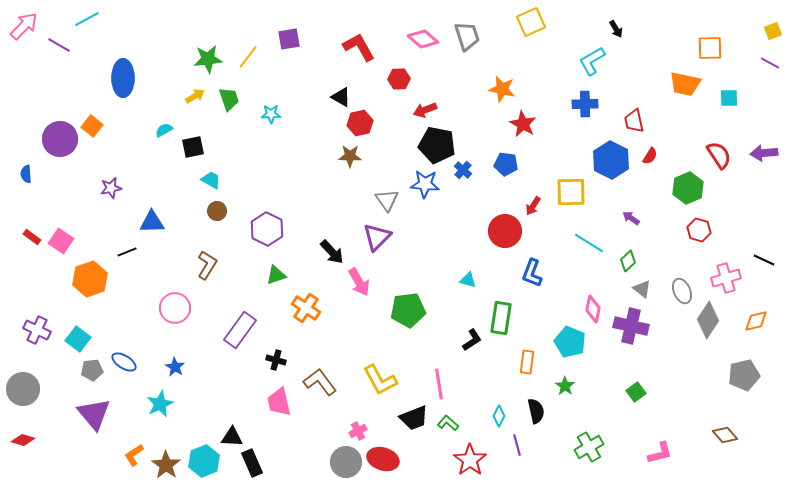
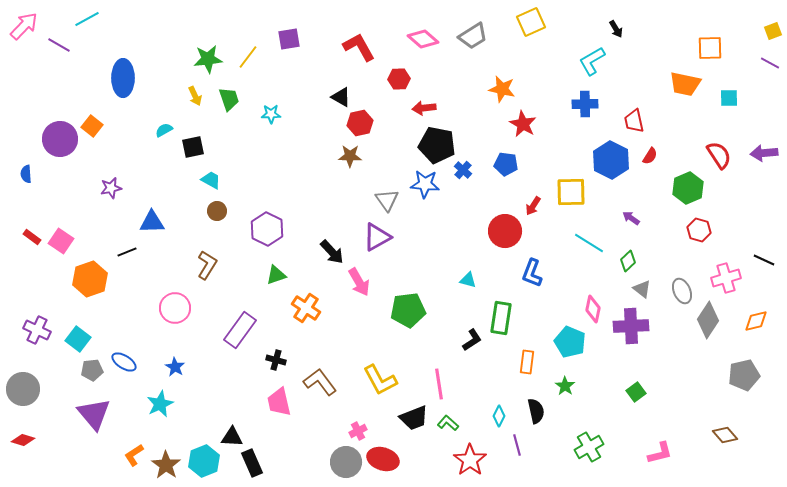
gray trapezoid at (467, 36): moved 6 px right; rotated 76 degrees clockwise
yellow arrow at (195, 96): rotated 96 degrees clockwise
red arrow at (425, 110): moved 1 px left, 2 px up; rotated 15 degrees clockwise
purple triangle at (377, 237): rotated 16 degrees clockwise
purple cross at (631, 326): rotated 16 degrees counterclockwise
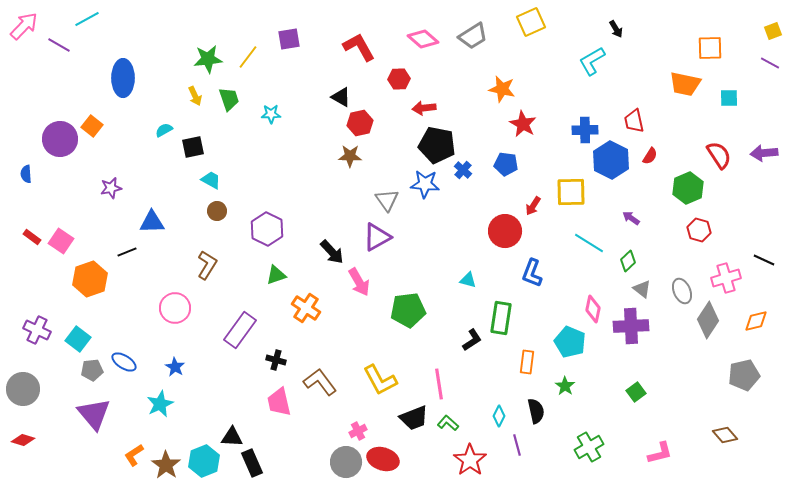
blue cross at (585, 104): moved 26 px down
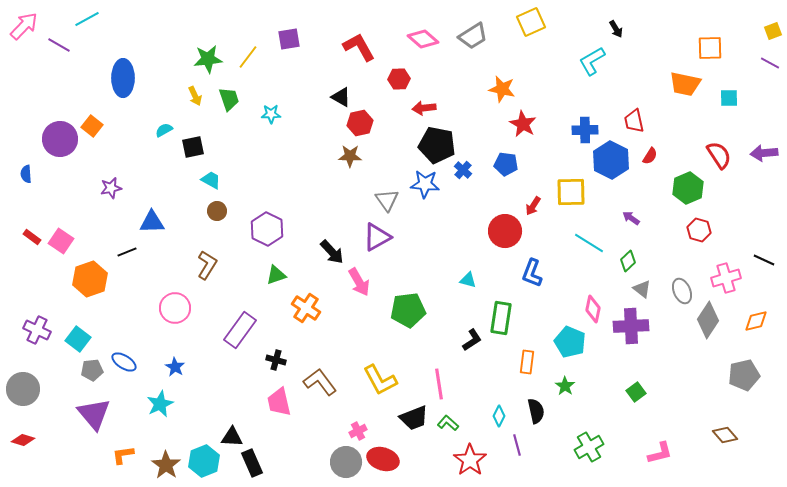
orange L-shape at (134, 455): moved 11 px left; rotated 25 degrees clockwise
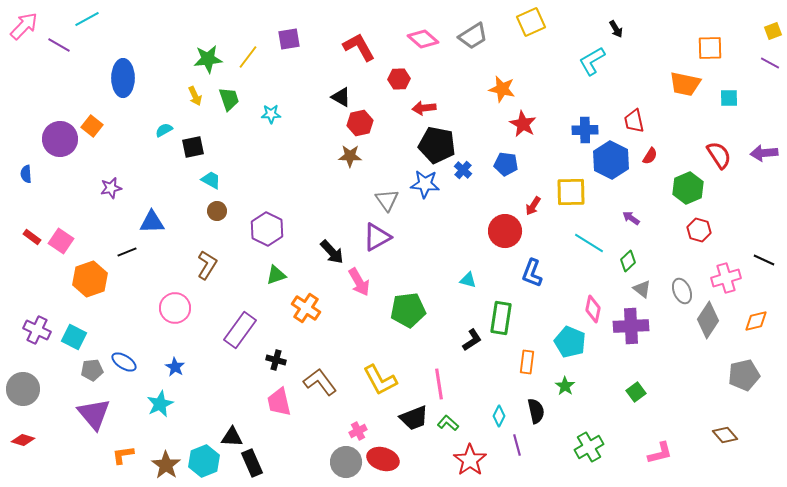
cyan square at (78, 339): moved 4 px left, 2 px up; rotated 10 degrees counterclockwise
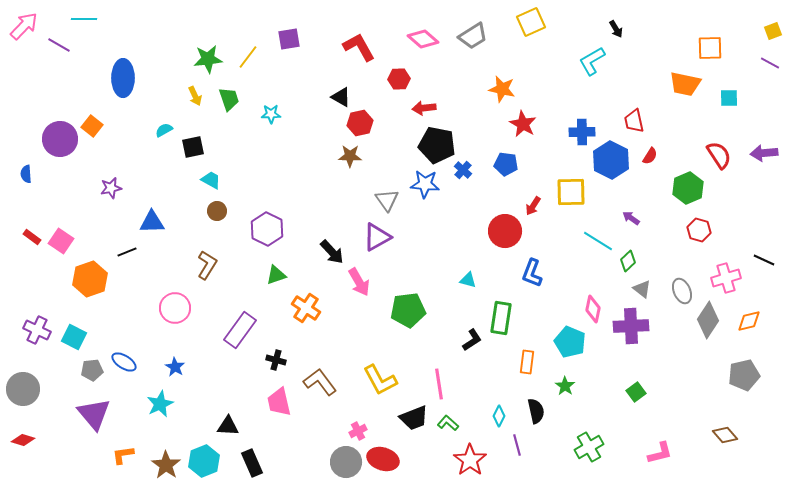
cyan line at (87, 19): moved 3 px left; rotated 30 degrees clockwise
blue cross at (585, 130): moved 3 px left, 2 px down
cyan line at (589, 243): moved 9 px right, 2 px up
orange diamond at (756, 321): moved 7 px left
black triangle at (232, 437): moved 4 px left, 11 px up
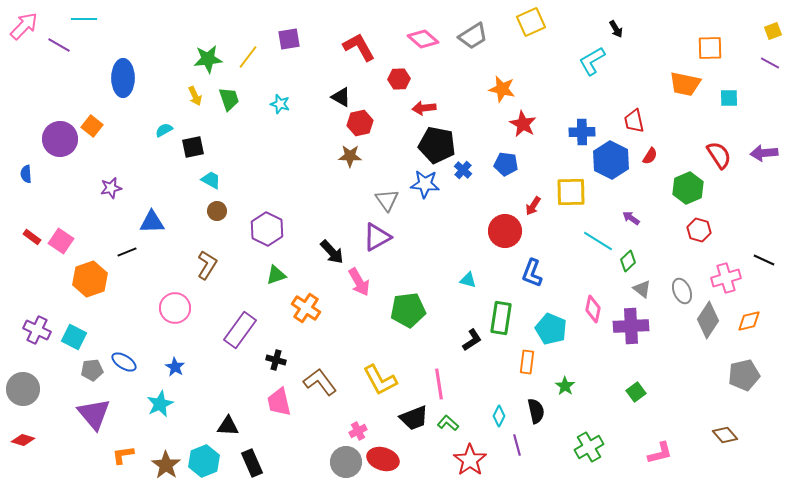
cyan star at (271, 114): moved 9 px right, 10 px up; rotated 18 degrees clockwise
cyan pentagon at (570, 342): moved 19 px left, 13 px up
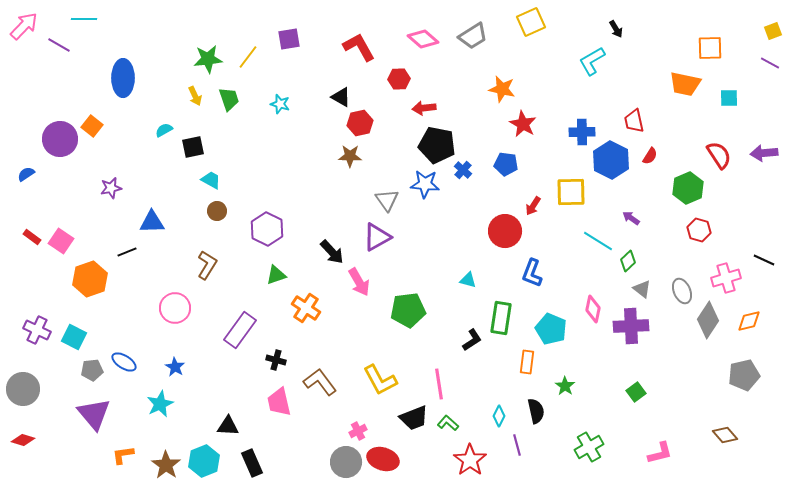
blue semicircle at (26, 174): rotated 60 degrees clockwise
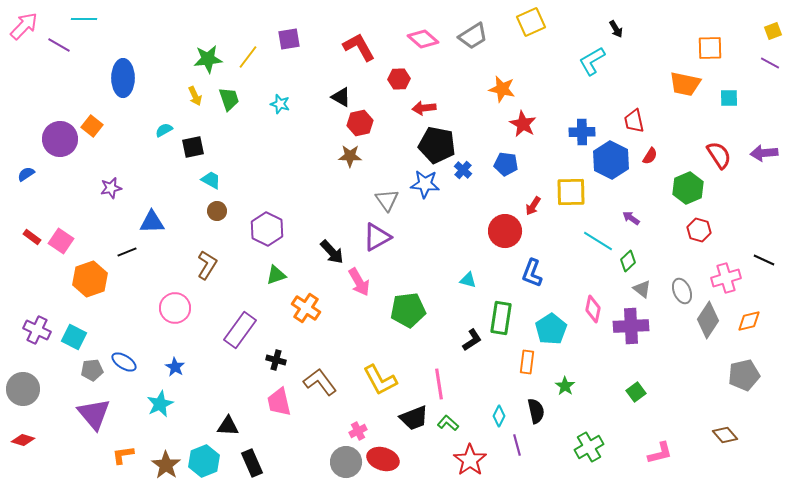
cyan pentagon at (551, 329): rotated 16 degrees clockwise
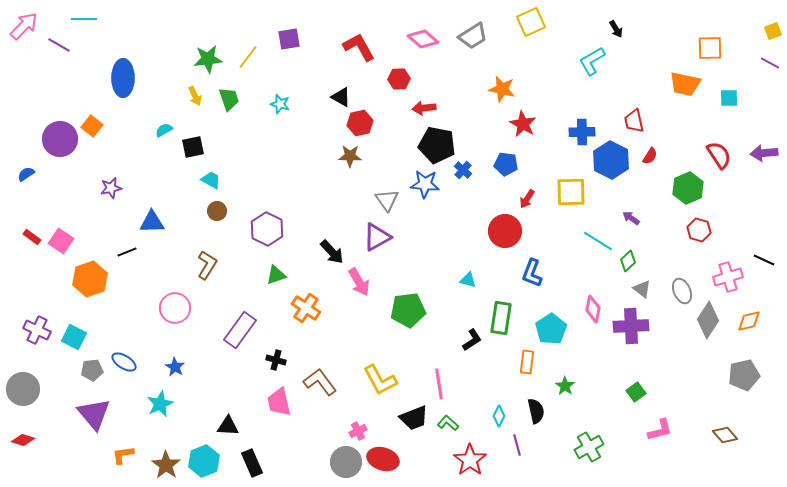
red arrow at (533, 206): moved 6 px left, 7 px up
pink cross at (726, 278): moved 2 px right, 1 px up
pink L-shape at (660, 453): moved 23 px up
